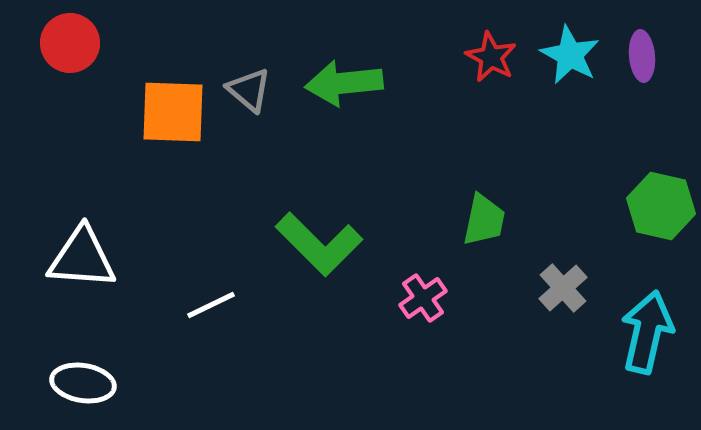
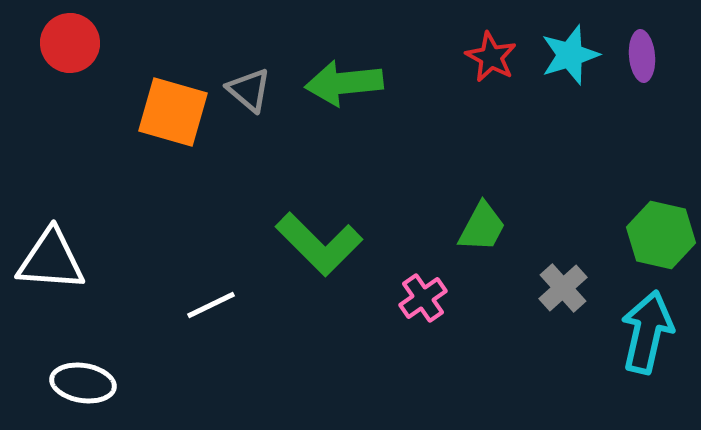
cyan star: rotated 26 degrees clockwise
orange square: rotated 14 degrees clockwise
green hexagon: moved 29 px down
green trapezoid: moved 2 px left, 7 px down; rotated 16 degrees clockwise
white triangle: moved 31 px left, 2 px down
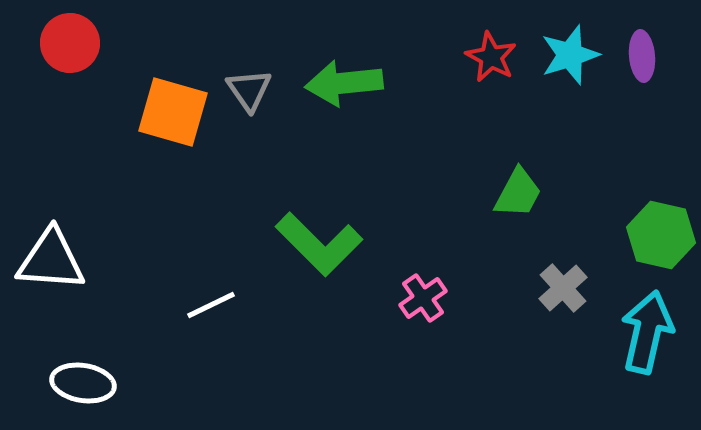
gray triangle: rotated 15 degrees clockwise
green trapezoid: moved 36 px right, 34 px up
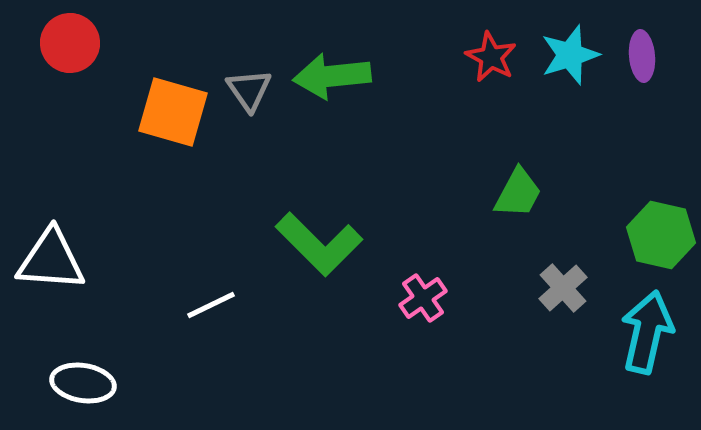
green arrow: moved 12 px left, 7 px up
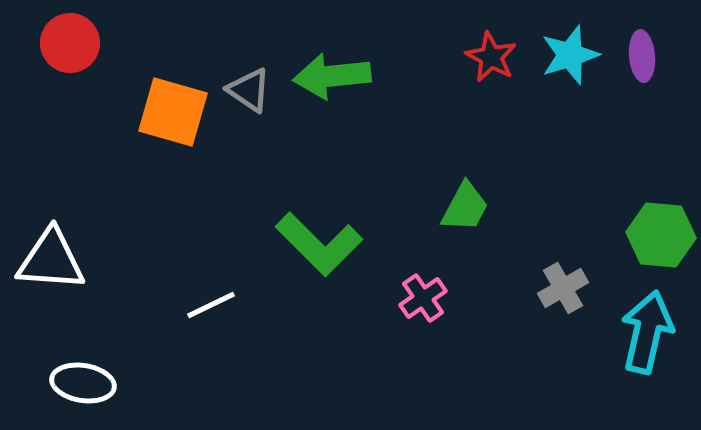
gray triangle: rotated 21 degrees counterclockwise
green trapezoid: moved 53 px left, 14 px down
green hexagon: rotated 8 degrees counterclockwise
gray cross: rotated 12 degrees clockwise
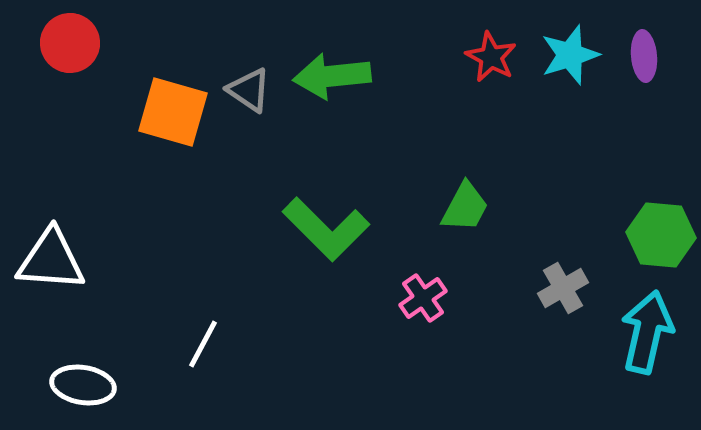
purple ellipse: moved 2 px right
green L-shape: moved 7 px right, 15 px up
white line: moved 8 px left, 39 px down; rotated 36 degrees counterclockwise
white ellipse: moved 2 px down
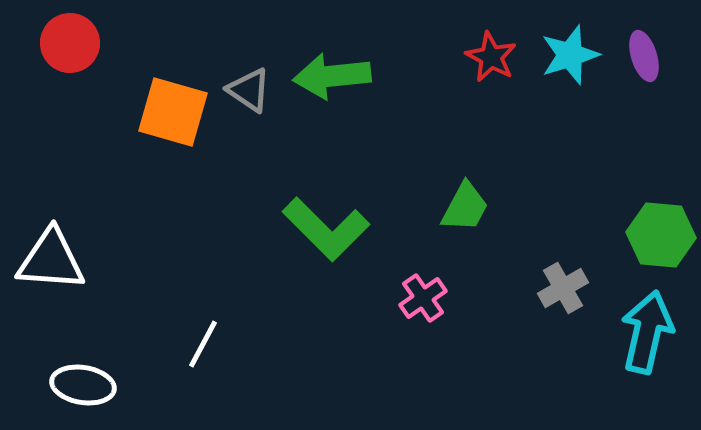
purple ellipse: rotated 12 degrees counterclockwise
